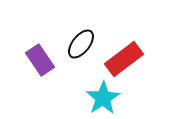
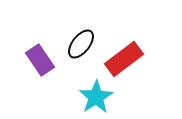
cyan star: moved 7 px left, 1 px up
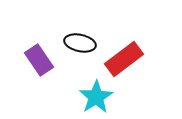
black ellipse: moved 1 px left, 1 px up; rotated 64 degrees clockwise
purple rectangle: moved 1 px left
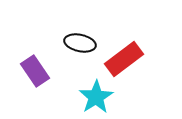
purple rectangle: moved 4 px left, 11 px down
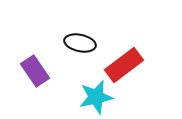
red rectangle: moved 6 px down
cyan star: rotated 20 degrees clockwise
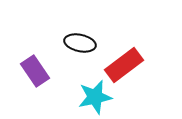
cyan star: moved 1 px left
